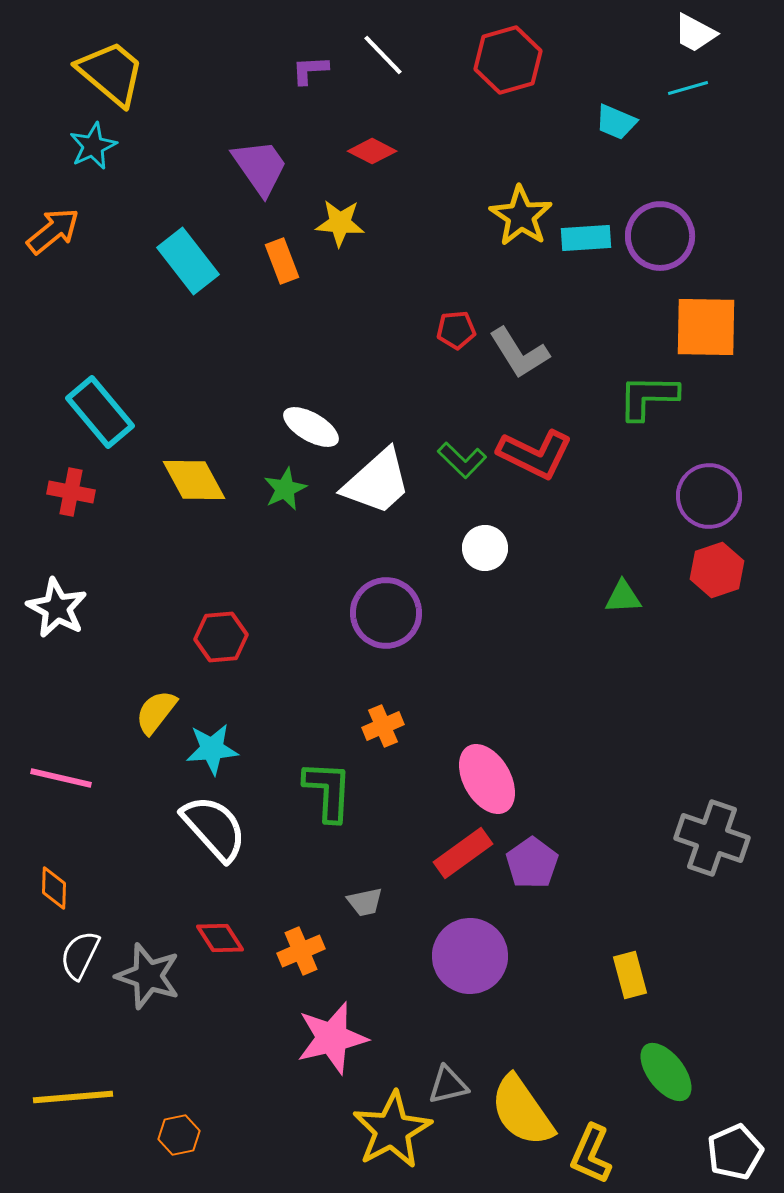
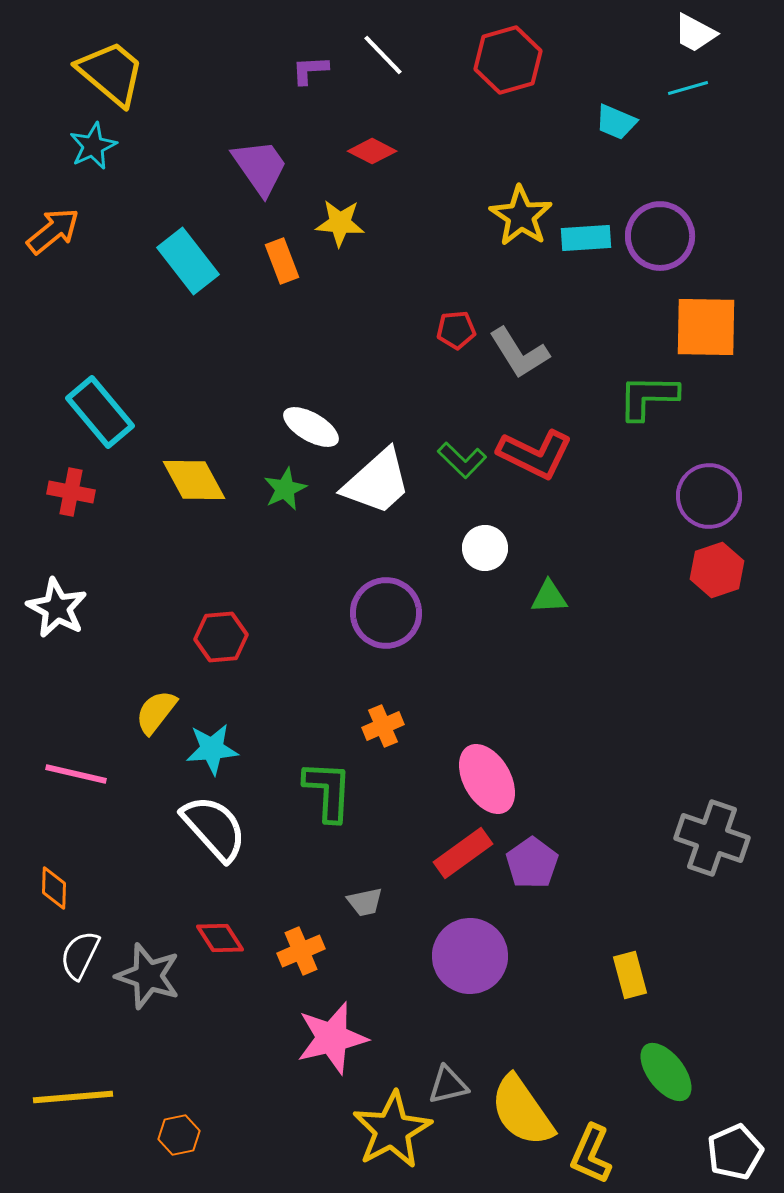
green triangle at (623, 597): moved 74 px left
pink line at (61, 778): moved 15 px right, 4 px up
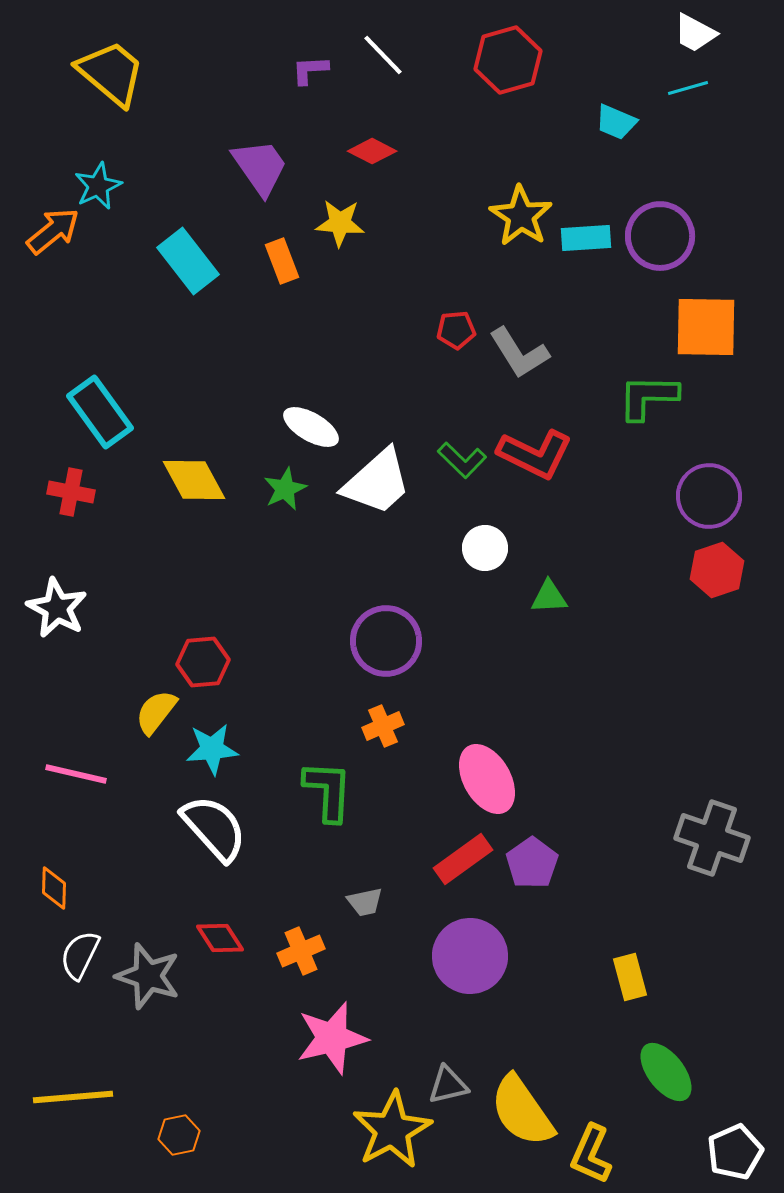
cyan star at (93, 146): moved 5 px right, 40 px down
cyan rectangle at (100, 412): rotated 4 degrees clockwise
purple circle at (386, 613): moved 28 px down
red hexagon at (221, 637): moved 18 px left, 25 px down
red rectangle at (463, 853): moved 6 px down
yellow rectangle at (630, 975): moved 2 px down
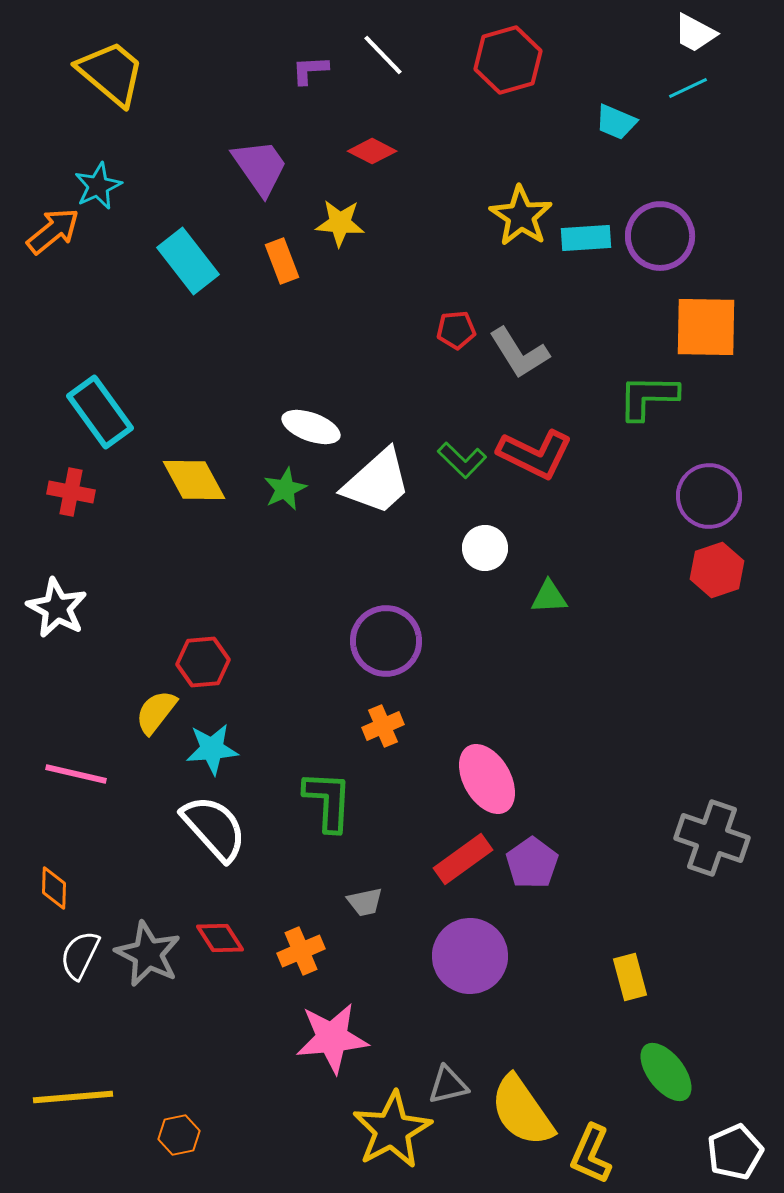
cyan line at (688, 88): rotated 9 degrees counterclockwise
white ellipse at (311, 427): rotated 10 degrees counterclockwise
green L-shape at (328, 791): moved 10 px down
gray star at (148, 976): moved 22 px up; rotated 8 degrees clockwise
pink star at (332, 1038): rotated 8 degrees clockwise
